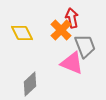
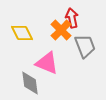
pink triangle: moved 25 px left
gray diamond: moved 1 px up; rotated 55 degrees counterclockwise
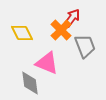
red arrow: rotated 48 degrees clockwise
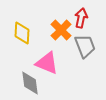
red arrow: moved 9 px right; rotated 24 degrees counterclockwise
yellow diamond: rotated 30 degrees clockwise
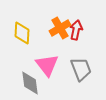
red arrow: moved 5 px left, 12 px down
orange cross: moved 1 px left, 2 px up; rotated 15 degrees clockwise
gray trapezoid: moved 4 px left, 23 px down
pink triangle: moved 2 px down; rotated 30 degrees clockwise
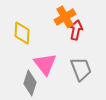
orange cross: moved 5 px right, 11 px up
pink triangle: moved 2 px left, 1 px up
gray diamond: rotated 25 degrees clockwise
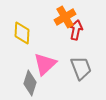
pink triangle: rotated 25 degrees clockwise
gray trapezoid: moved 1 px up
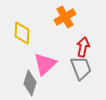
red arrow: moved 7 px right, 17 px down
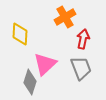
yellow diamond: moved 2 px left, 1 px down
red arrow: moved 8 px up
gray diamond: moved 1 px up
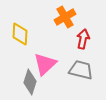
gray trapezoid: moved 2 px down; rotated 55 degrees counterclockwise
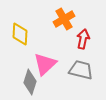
orange cross: moved 1 px left, 2 px down
